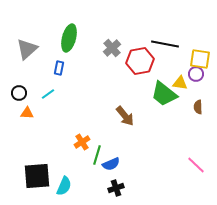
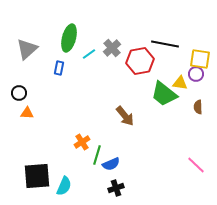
cyan line: moved 41 px right, 40 px up
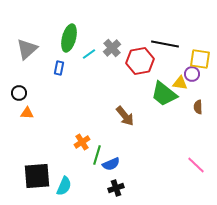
purple circle: moved 4 px left
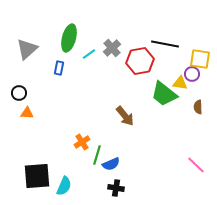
black cross: rotated 28 degrees clockwise
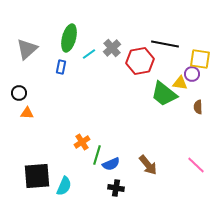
blue rectangle: moved 2 px right, 1 px up
brown arrow: moved 23 px right, 49 px down
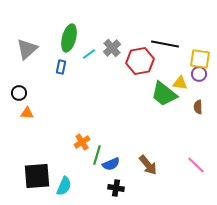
purple circle: moved 7 px right
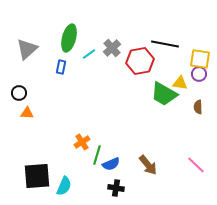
green trapezoid: rotated 8 degrees counterclockwise
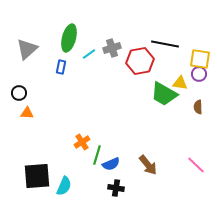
gray cross: rotated 24 degrees clockwise
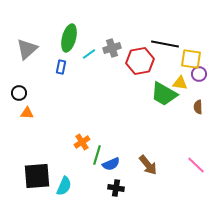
yellow square: moved 9 px left
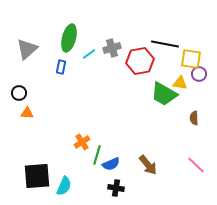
brown semicircle: moved 4 px left, 11 px down
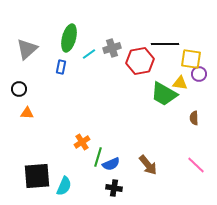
black line: rotated 12 degrees counterclockwise
black circle: moved 4 px up
green line: moved 1 px right, 2 px down
black cross: moved 2 px left
